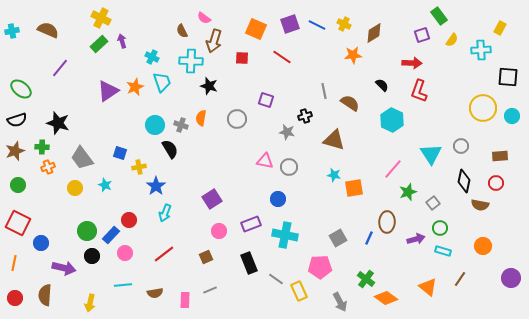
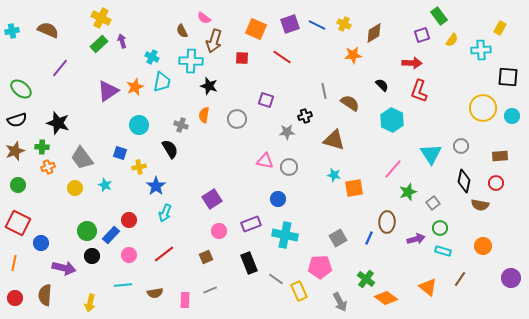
cyan trapezoid at (162, 82): rotated 30 degrees clockwise
orange semicircle at (201, 118): moved 3 px right, 3 px up
cyan circle at (155, 125): moved 16 px left
gray star at (287, 132): rotated 14 degrees counterclockwise
pink circle at (125, 253): moved 4 px right, 2 px down
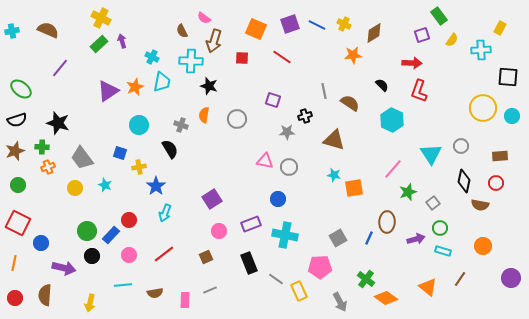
purple square at (266, 100): moved 7 px right
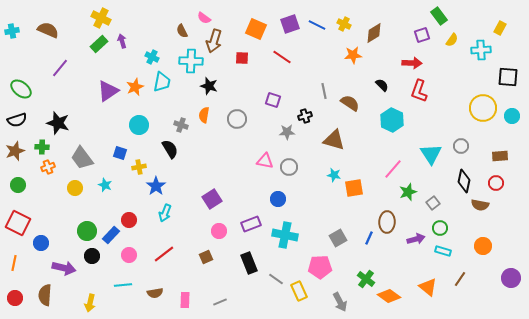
gray line at (210, 290): moved 10 px right, 12 px down
orange diamond at (386, 298): moved 3 px right, 2 px up
